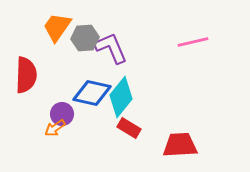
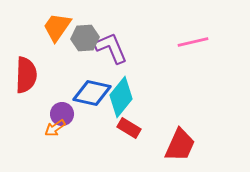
red trapezoid: rotated 117 degrees clockwise
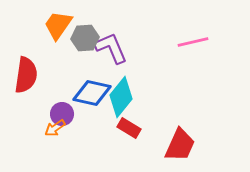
orange trapezoid: moved 1 px right, 2 px up
red semicircle: rotated 6 degrees clockwise
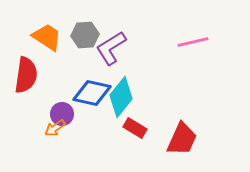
orange trapezoid: moved 11 px left, 12 px down; rotated 88 degrees clockwise
gray hexagon: moved 3 px up
purple L-shape: rotated 99 degrees counterclockwise
red rectangle: moved 6 px right
red trapezoid: moved 2 px right, 6 px up
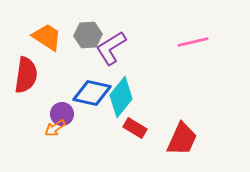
gray hexagon: moved 3 px right
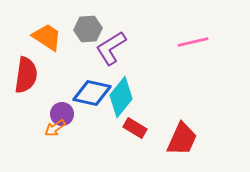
gray hexagon: moved 6 px up
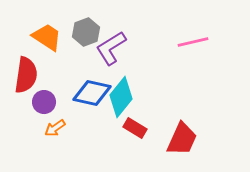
gray hexagon: moved 2 px left, 3 px down; rotated 16 degrees counterclockwise
purple circle: moved 18 px left, 12 px up
